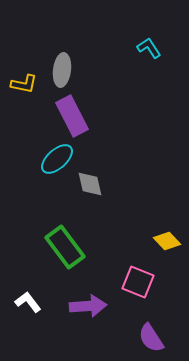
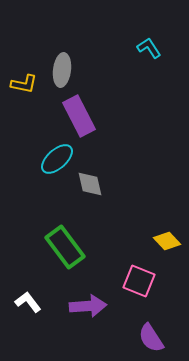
purple rectangle: moved 7 px right
pink square: moved 1 px right, 1 px up
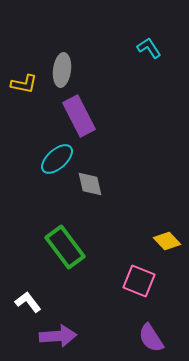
purple arrow: moved 30 px left, 30 px down
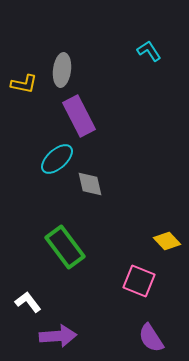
cyan L-shape: moved 3 px down
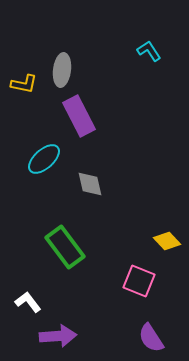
cyan ellipse: moved 13 px left
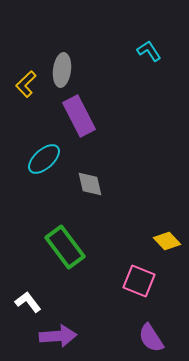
yellow L-shape: moved 2 px right; rotated 124 degrees clockwise
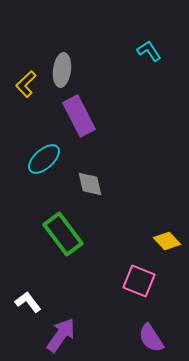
green rectangle: moved 2 px left, 13 px up
purple arrow: moved 3 px right, 1 px up; rotated 51 degrees counterclockwise
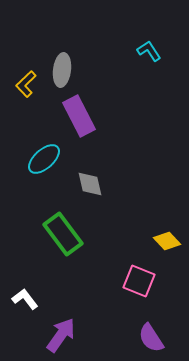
white L-shape: moved 3 px left, 3 px up
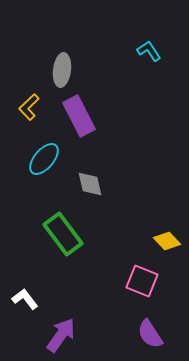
yellow L-shape: moved 3 px right, 23 px down
cyan ellipse: rotated 8 degrees counterclockwise
pink square: moved 3 px right
purple semicircle: moved 1 px left, 4 px up
